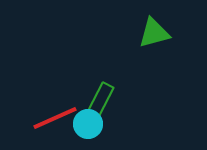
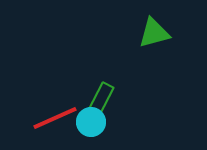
cyan circle: moved 3 px right, 2 px up
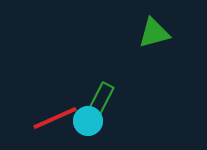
cyan circle: moved 3 px left, 1 px up
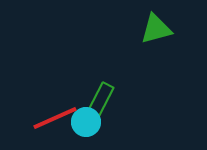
green triangle: moved 2 px right, 4 px up
cyan circle: moved 2 px left, 1 px down
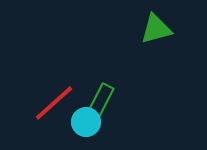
green rectangle: moved 1 px down
red line: moved 1 px left, 15 px up; rotated 18 degrees counterclockwise
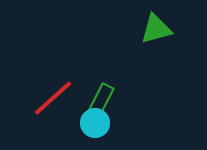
red line: moved 1 px left, 5 px up
cyan circle: moved 9 px right, 1 px down
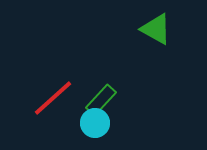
green triangle: rotated 44 degrees clockwise
green rectangle: rotated 16 degrees clockwise
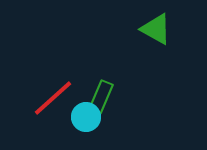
green rectangle: moved 3 px up; rotated 20 degrees counterclockwise
cyan circle: moved 9 px left, 6 px up
